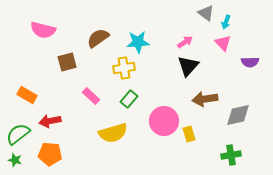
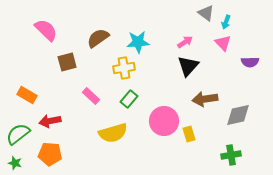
pink semicircle: moved 3 px right; rotated 150 degrees counterclockwise
green star: moved 3 px down
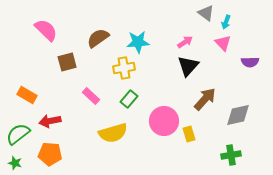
brown arrow: rotated 140 degrees clockwise
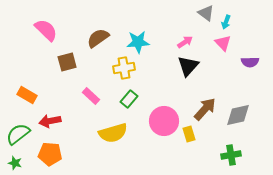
brown arrow: moved 10 px down
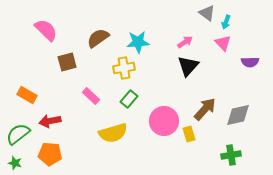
gray triangle: moved 1 px right
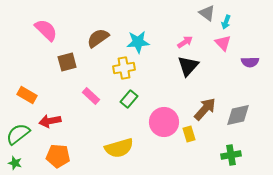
pink circle: moved 1 px down
yellow semicircle: moved 6 px right, 15 px down
orange pentagon: moved 8 px right, 2 px down
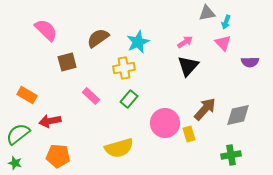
gray triangle: rotated 48 degrees counterclockwise
cyan star: rotated 20 degrees counterclockwise
pink circle: moved 1 px right, 1 px down
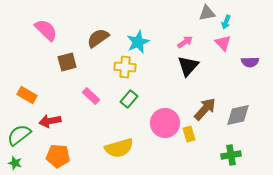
yellow cross: moved 1 px right, 1 px up; rotated 15 degrees clockwise
green semicircle: moved 1 px right, 1 px down
